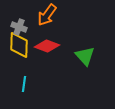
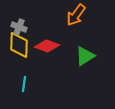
orange arrow: moved 29 px right
green triangle: rotated 40 degrees clockwise
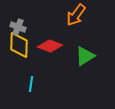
gray cross: moved 1 px left
red diamond: moved 3 px right
cyan line: moved 7 px right
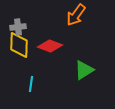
gray cross: rotated 28 degrees counterclockwise
green triangle: moved 1 px left, 14 px down
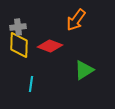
orange arrow: moved 5 px down
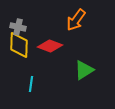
gray cross: rotated 21 degrees clockwise
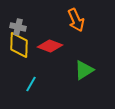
orange arrow: rotated 60 degrees counterclockwise
cyan line: rotated 21 degrees clockwise
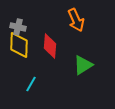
red diamond: rotated 75 degrees clockwise
green triangle: moved 1 px left, 5 px up
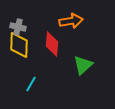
orange arrow: moved 5 px left, 1 px down; rotated 75 degrees counterclockwise
red diamond: moved 2 px right, 2 px up
green triangle: rotated 10 degrees counterclockwise
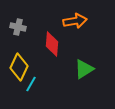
orange arrow: moved 4 px right
yellow diamond: moved 22 px down; rotated 24 degrees clockwise
green triangle: moved 1 px right, 4 px down; rotated 10 degrees clockwise
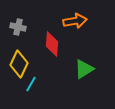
yellow diamond: moved 3 px up
